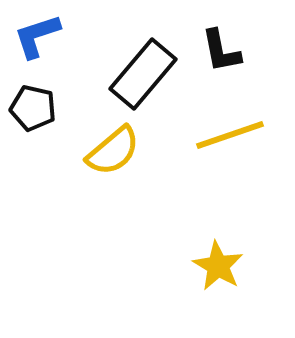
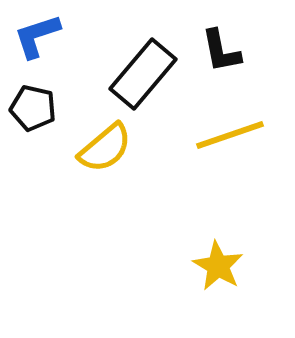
yellow semicircle: moved 8 px left, 3 px up
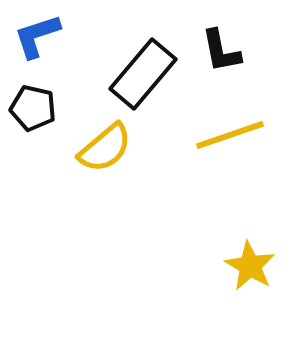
yellow star: moved 32 px right
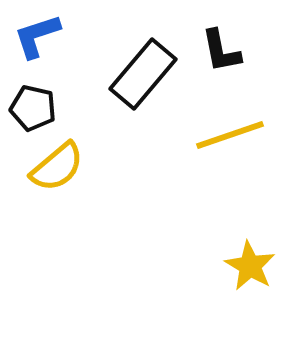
yellow semicircle: moved 48 px left, 19 px down
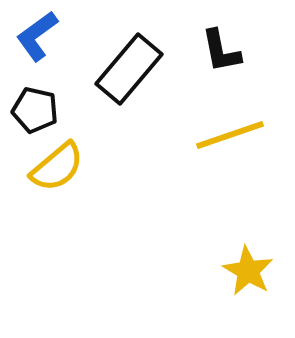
blue L-shape: rotated 18 degrees counterclockwise
black rectangle: moved 14 px left, 5 px up
black pentagon: moved 2 px right, 2 px down
yellow star: moved 2 px left, 5 px down
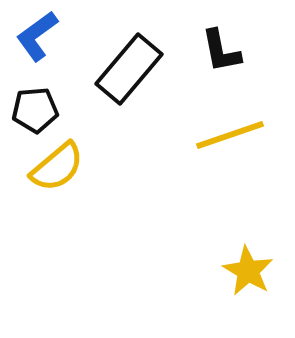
black pentagon: rotated 18 degrees counterclockwise
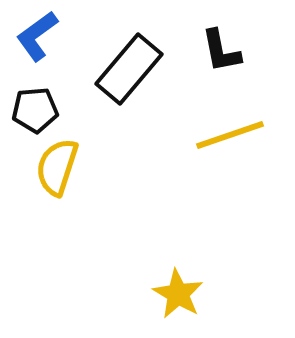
yellow semicircle: rotated 148 degrees clockwise
yellow star: moved 70 px left, 23 px down
